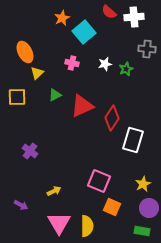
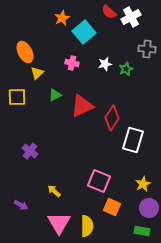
white cross: moved 3 px left; rotated 24 degrees counterclockwise
yellow arrow: rotated 112 degrees counterclockwise
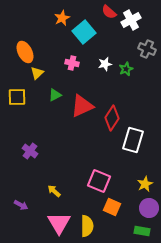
white cross: moved 3 px down
gray cross: rotated 18 degrees clockwise
yellow star: moved 2 px right
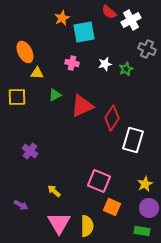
cyan square: rotated 30 degrees clockwise
yellow triangle: rotated 48 degrees clockwise
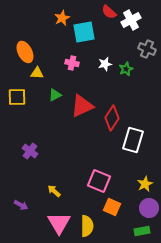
green rectangle: rotated 21 degrees counterclockwise
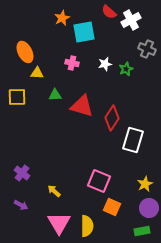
green triangle: rotated 24 degrees clockwise
red triangle: rotated 40 degrees clockwise
purple cross: moved 8 px left, 22 px down
